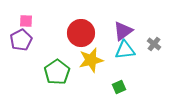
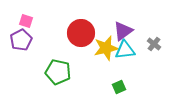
pink square: rotated 16 degrees clockwise
yellow star: moved 15 px right, 12 px up
green pentagon: moved 1 px right; rotated 25 degrees counterclockwise
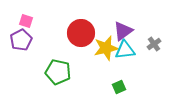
gray cross: rotated 16 degrees clockwise
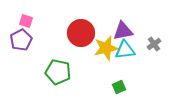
purple triangle: rotated 25 degrees clockwise
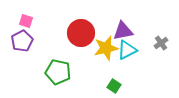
purple pentagon: moved 1 px right, 1 px down
gray cross: moved 7 px right, 1 px up
cyan triangle: moved 2 px right; rotated 20 degrees counterclockwise
green square: moved 5 px left, 1 px up; rotated 32 degrees counterclockwise
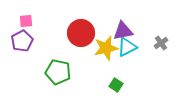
pink square: rotated 24 degrees counterclockwise
cyan triangle: moved 3 px up
green square: moved 2 px right, 1 px up
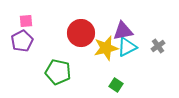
gray cross: moved 3 px left, 3 px down
